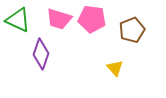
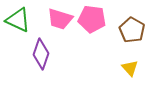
pink trapezoid: moved 1 px right
brown pentagon: rotated 20 degrees counterclockwise
yellow triangle: moved 15 px right
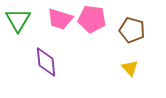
green triangle: rotated 36 degrees clockwise
brown pentagon: rotated 15 degrees counterclockwise
purple diamond: moved 5 px right, 8 px down; rotated 24 degrees counterclockwise
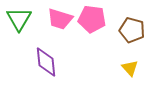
green triangle: moved 1 px right, 1 px up
